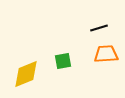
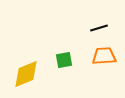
orange trapezoid: moved 2 px left, 2 px down
green square: moved 1 px right, 1 px up
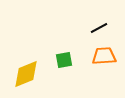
black line: rotated 12 degrees counterclockwise
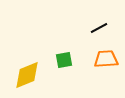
orange trapezoid: moved 2 px right, 3 px down
yellow diamond: moved 1 px right, 1 px down
